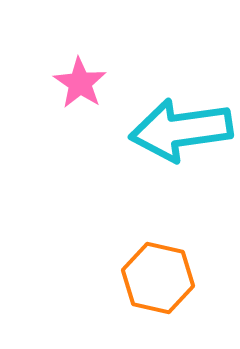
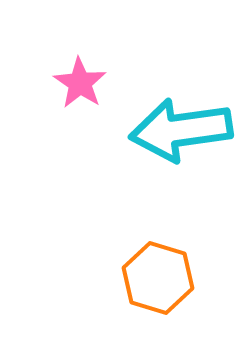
orange hexagon: rotated 4 degrees clockwise
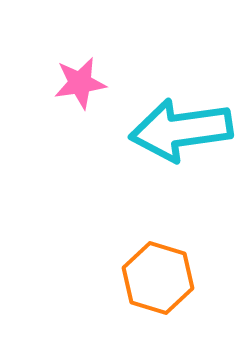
pink star: rotated 30 degrees clockwise
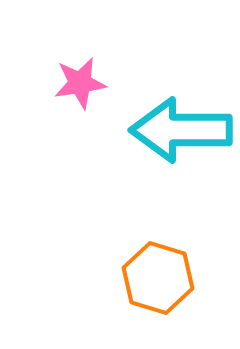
cyan arrow: rotated 8 degrees clockwise
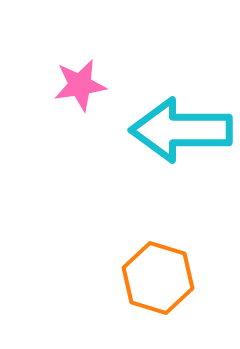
pink star: moved 2 px down
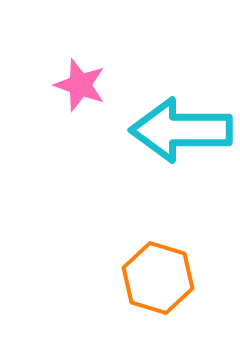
pink star: rotated 28 degrees clockwise
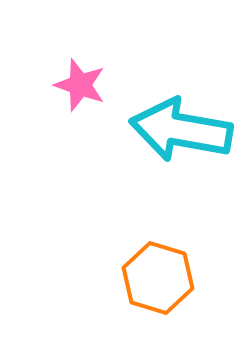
cyan arrow: rotated 10 degrees clockwise
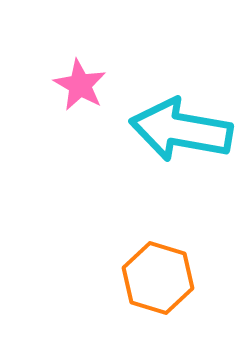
pink star: rotated 10 degrees clockwise
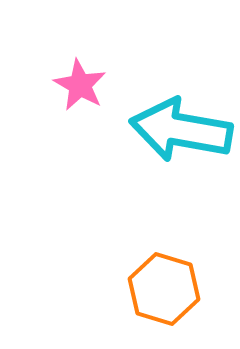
orange hexagon: moved 6 px right, 11 px down
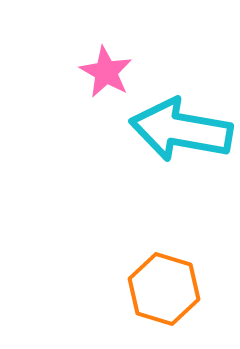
pink star: moved 26 px right, 13 px up
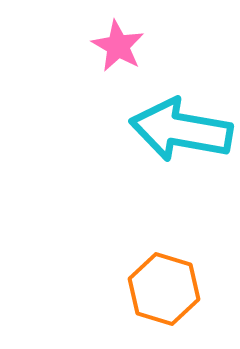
pink star: moved 12 px right, 26 px up
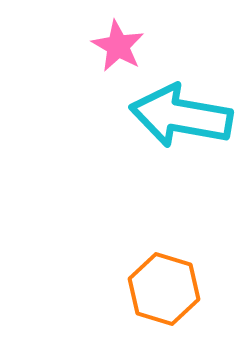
cyan arrow: moved 14 px up
